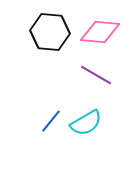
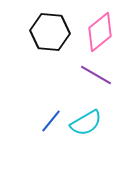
pink diamond: rotated 45 degrees counterclockwise
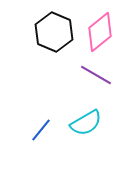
black hexagon: moved 4 px right; rotated 18 degrees clockwise
blue line: moved 10 px left, 9 px down
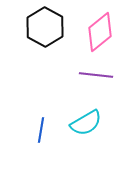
black hexagon: moved 9 px left, 5 px up; rotated 6 degrees clockwise
purple line: rotated 24 degrees counterclockwise
blue line: rotated 30 degrees counterclockwise
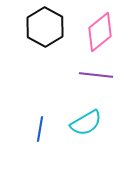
blue line: moved 1 px left, 1 px up
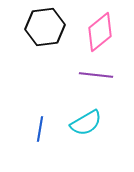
black hexagon: rotated 24 degrees clockwise
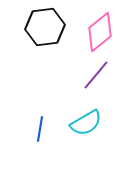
purple line: rotated 56 degrees counterclockwise
